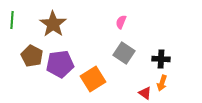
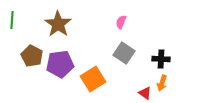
brown star: moved 5 px right
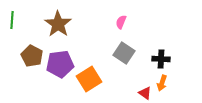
orange square: moved 4 px left
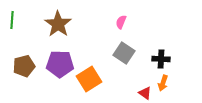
brown pentagon: moved 8 px left, 10 px down; rotated 30 degrees clockwise
purple pentagon: rotated 8 degrees clockwise
orange arrow: moved 1 px right
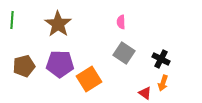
pink semicircle: rotated 24 degrees counterclockwise
black cross: rotated 24 degrees clockwise
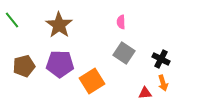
green line: rotated 42 degrees counterclockwise
brown star: moved 1 px right, 1 px down
orange square: moved 3 px right, 2 px down
orange arrow: rotated 35 degrees counterclockwise
red triangle: rotated 40 degrees counterclockwise
